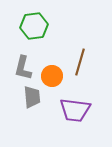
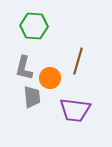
green hexagon: rotated 12 degrees clockwise
brown line: moved 2 px left, 1 px up
gray L-shape: moved 1 px right
orange circle: moved 2 px left, 2 px down
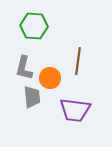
brown line: rotated 8 degrees counterclockwise
